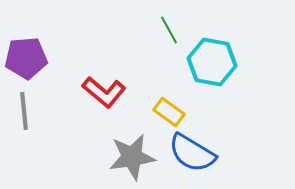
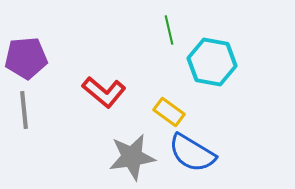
green line: rotated 16 degrees clockwise
gray line: moved 1 px up
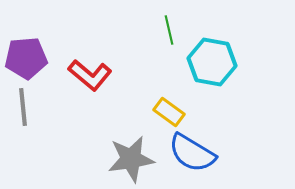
red L-shape: moved 14 px left, 17 px up
gray line: moved 1 px left, 3 px up
gray star: moved 1 px left, 2 px down
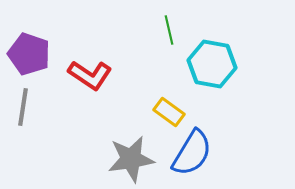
purple pentagon: moved 3 px right, 4 px up; rotated 24 degrees clockwise
cyan hexagon: moved 2 px down
red L-shape: rotated 6 degrees counterclockwise
gray line: rotated 15 degrees clockwise
blue semicircle: rotated 90 degrees counterclockwise
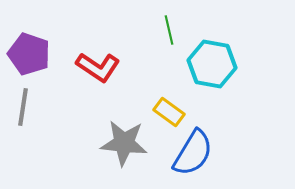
red L-shape: moved 8 px right, 8 px up
blue semicircle: moved 1 px right
gray star: moved 7 px left, 16 px up; rotated 15 degrees clockwise
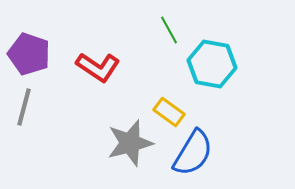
green line: rotated 16 degrees counterclockwise
gray line: moved 1 px right; rotated 6 degrees clockwise
gray star: moved 6 px right; rotated 21 degrees counterclockwise
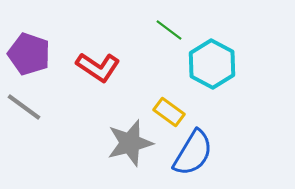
green line: rotated 24 degrees counterclockwise
cyan hexagon: rotated 18 degrees clockwise
gray line: rotated 69 degrees counterclockwise
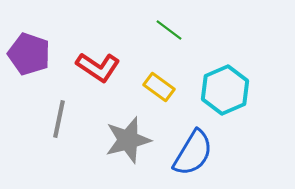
cyan hexagon: moved 13 px right, 26 px down; rotated 9 degrees clockwise
gray line: moved 35 px right, 12 px down; rotated 66 degrees clockwise
yellow rectangle: moved 10 px left, 25 px up
gray star: moved 2 px left, 3 px up
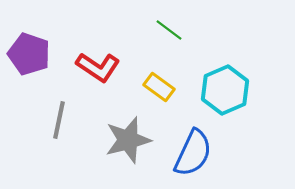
gray line: moved 1 px down
blue semicircle: rotated 6 degrees counterclockwise
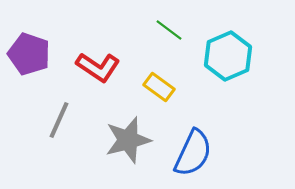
cyan hexagon: moved 3 px right, 34 px up
gray line: rotated 12 degrees clockwise
